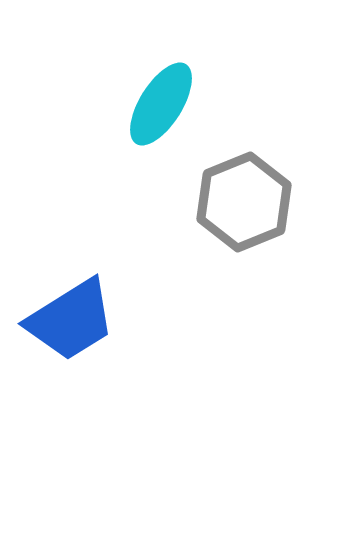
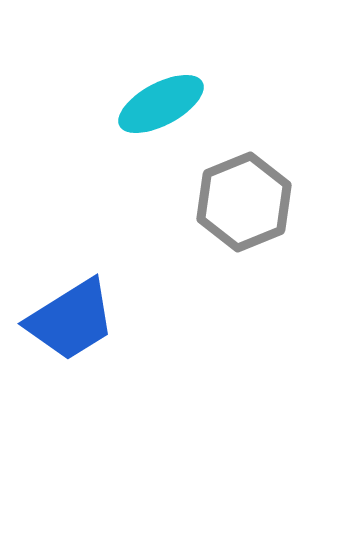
cyan ellipse: rotated 30 degrees clockwise
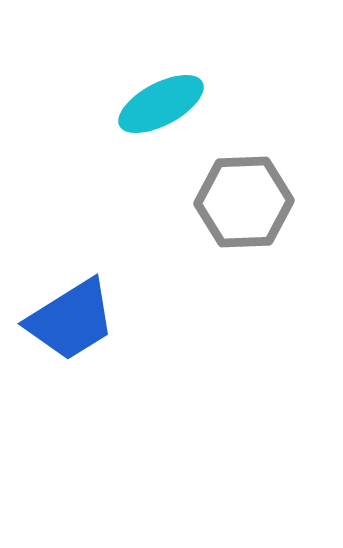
gray hexagon: rotated 20 degrees clockwise
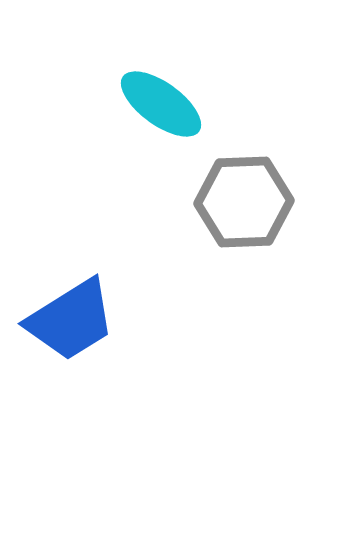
cyan ellipse: rotated 64 degrees clockwise
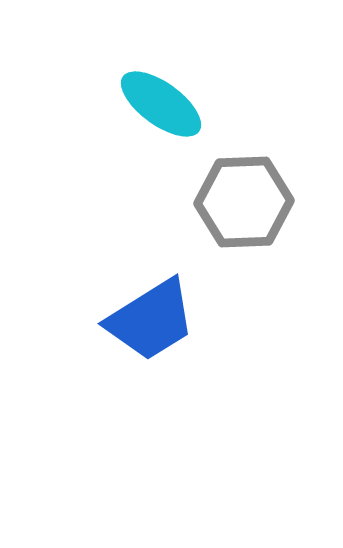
blue trapezoid: moved 80 px right
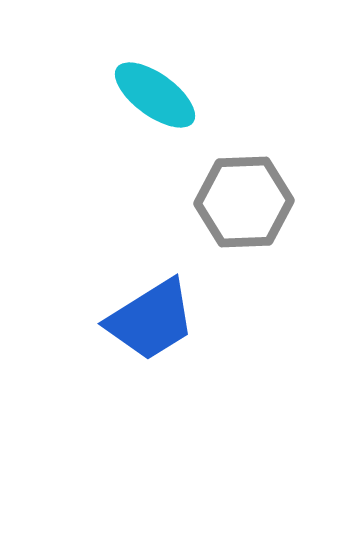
cyan ellipse: moved 6 px left, 9 px up
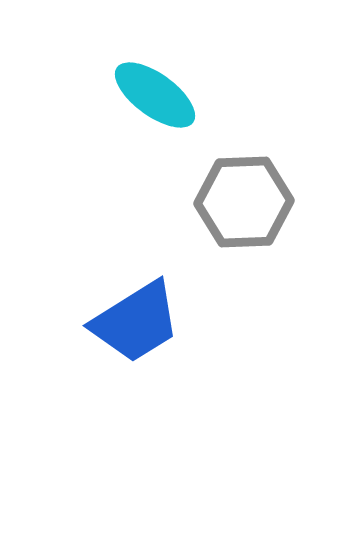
blue trapezoid: moved 15 px left, 2 px down
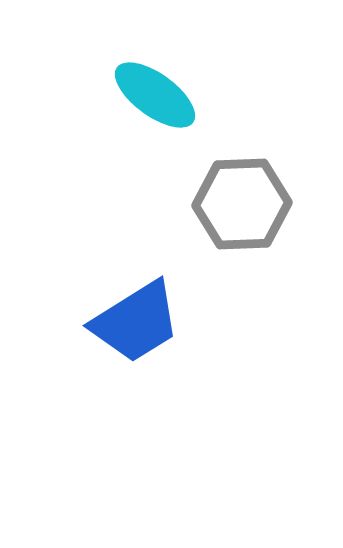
gray hexagon: moved 2 px left, 2 px down
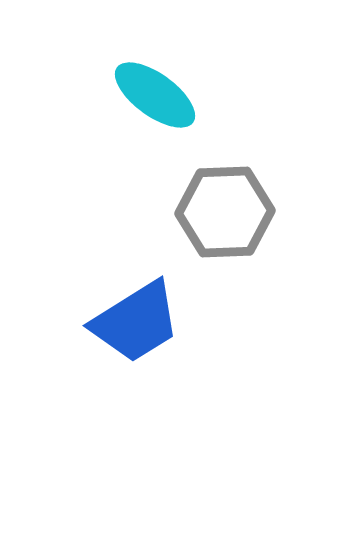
gray hexagon: moved 17 px left, 8 px down
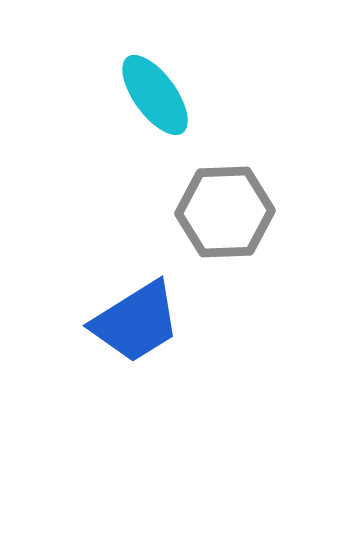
cyan ellipse: rotated 18 degrees clockwise
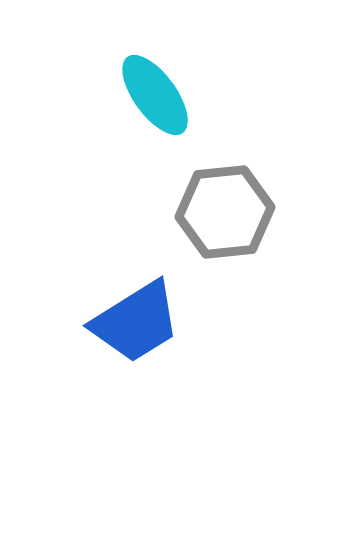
gray hexagon: rotated 4 degrees counterclockwise
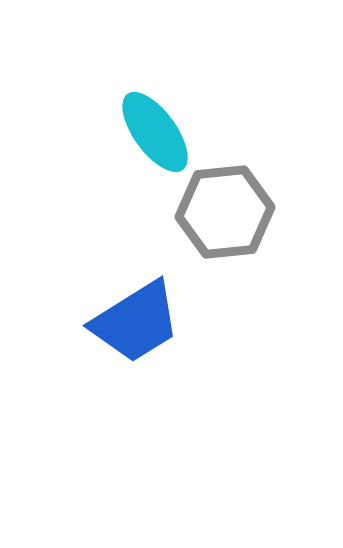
cyan ellipse: moved 37 px down
